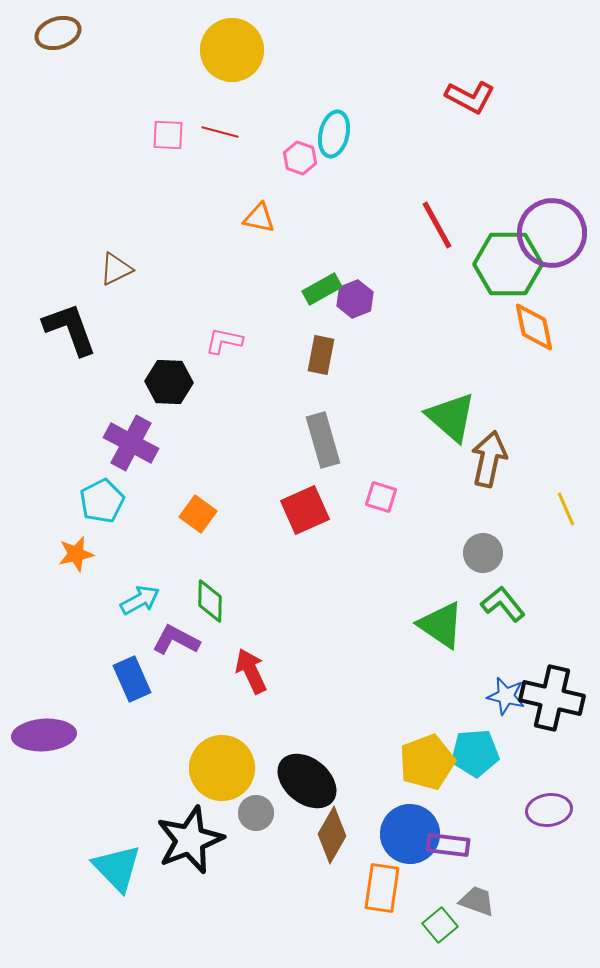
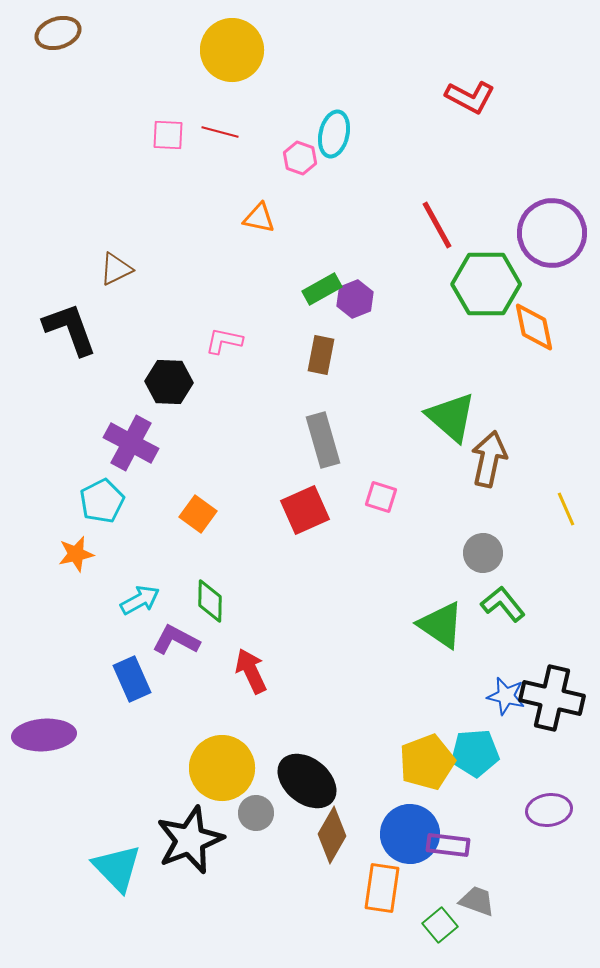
green hexagon at (508, 264): moved 22 px left, 20 px down
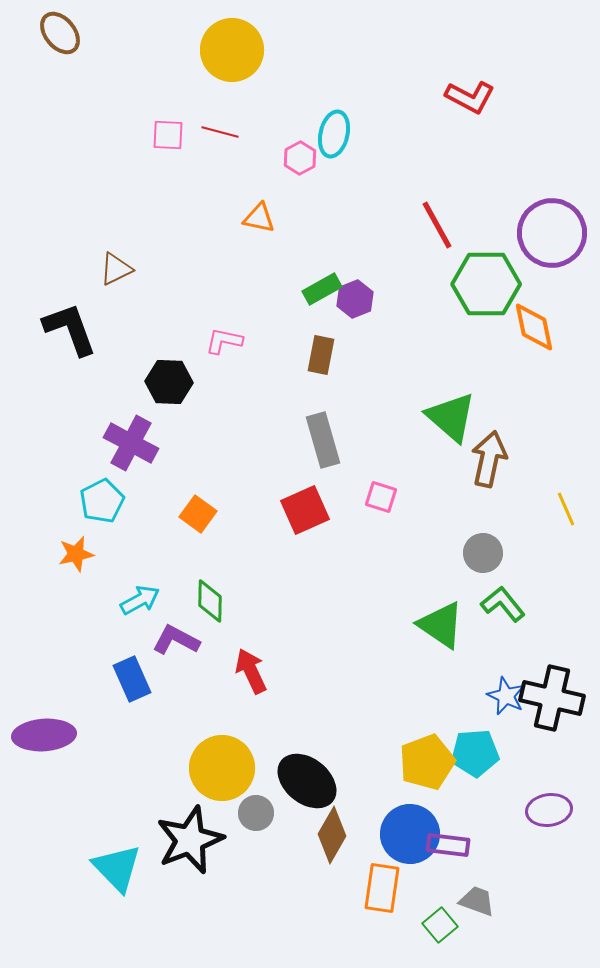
brown ellipse at (58, 33): moved 2 px right; rotated 69 degrees clockwise
pink hexagon at (300, 158): rotated 12 degrees clockwise
blue star at (506, 696): rotated 12 degrees clockwise
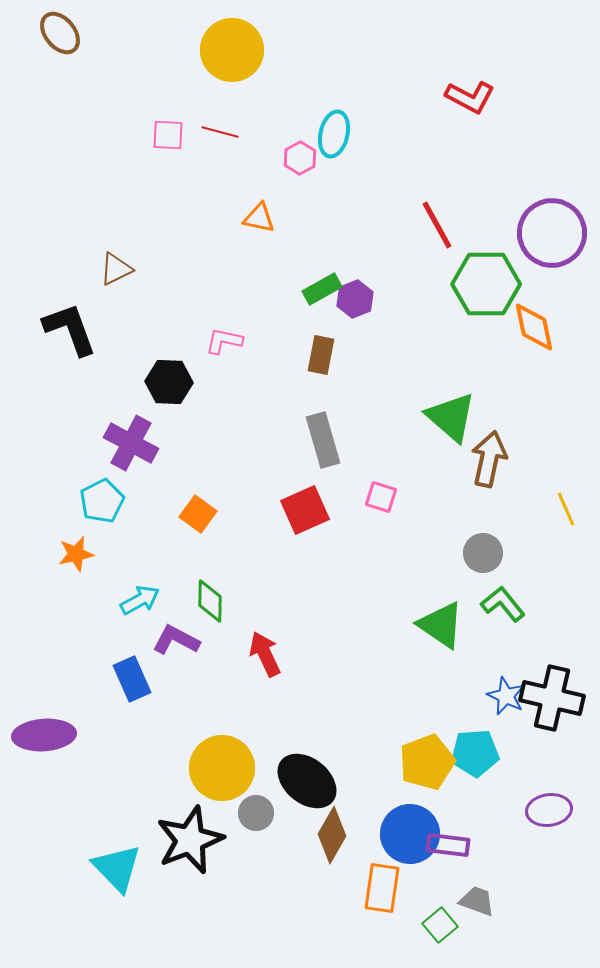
red arrow at (251, 671): moved 14 px right, 17 px up
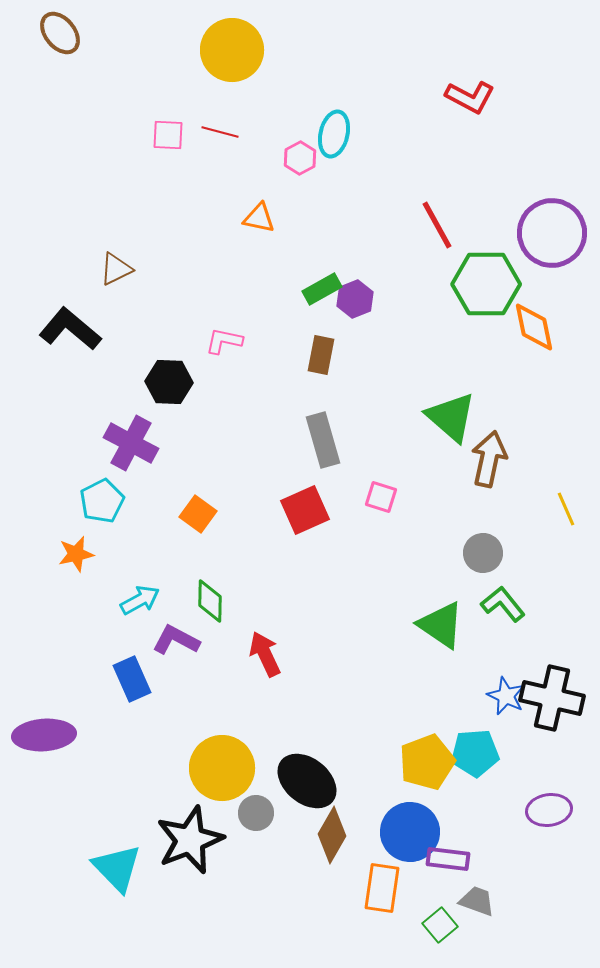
black L-shape at (70, 329): rotated 30 degrees counterclockwise
blue circle at (410, 834): moved 2 px up
purple rectangle at (448, 845): moved 14 px down
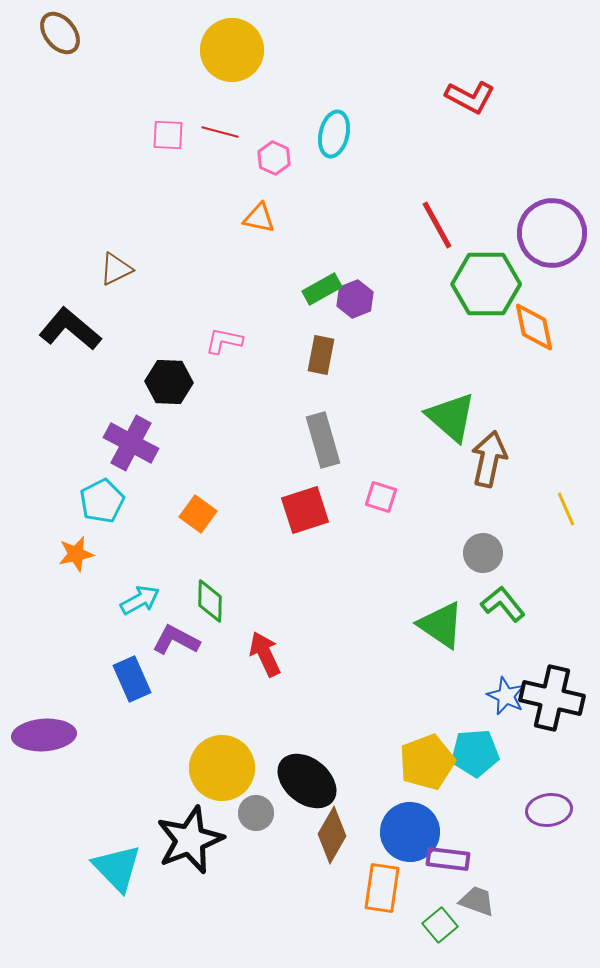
pink hexagon at (300, 158): moved 26 px left; rotated 8 degrees counterclockwise
red square at (305, 510): rotated 6 degrees clockwise
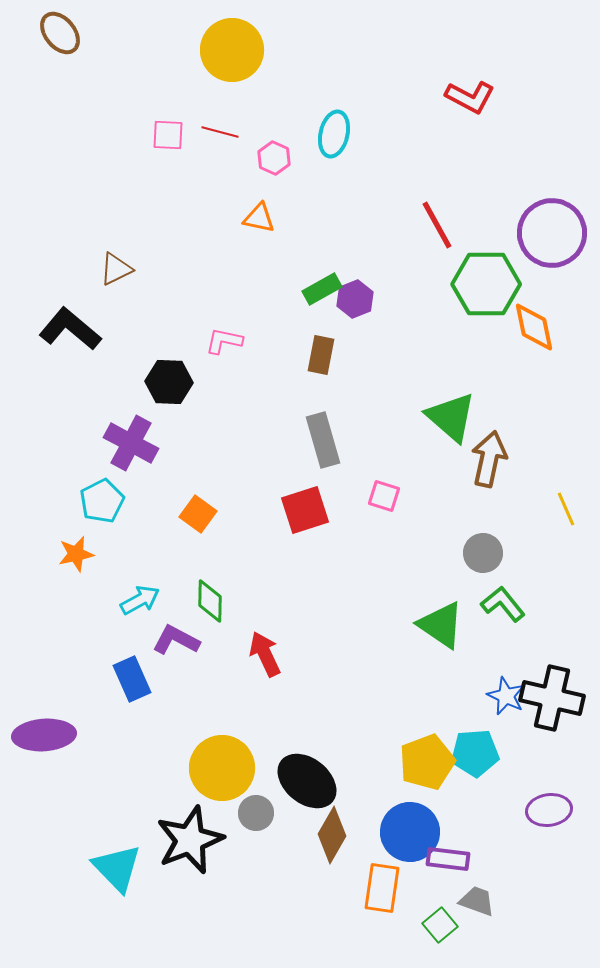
pink square at (381, 497): moved 3 px right, 1 px up
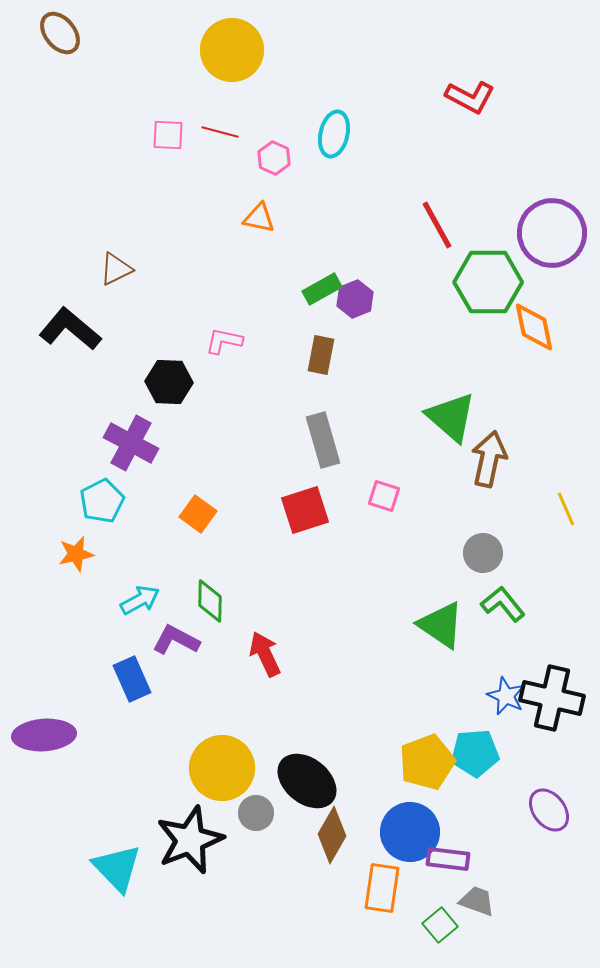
green hexagon at (486, 284): moved 2 px right, 2 px up
purple ellipse at (549, 810): rotated 60 degrees clockwise
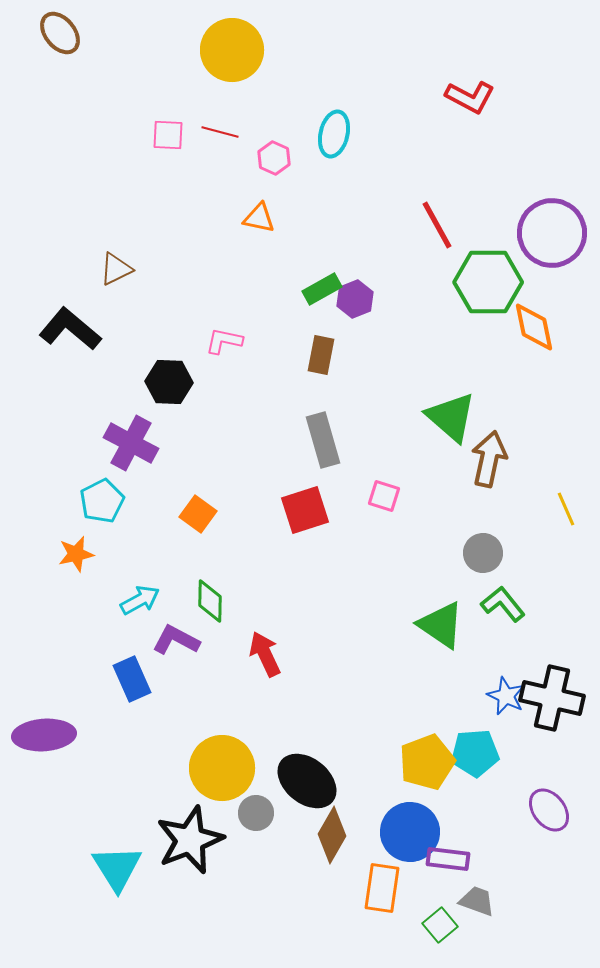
cyan triangle at (117, 868): rotated 12 degrees clockwise
